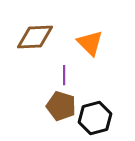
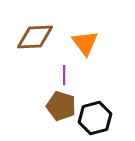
orange triangle: moved 5 px left; rotated 8 degrees clockwise
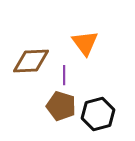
brown diamond: moved 4 px left, 24 px down
black hexagon: moved 3 px right, 4 px up
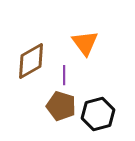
brown diamond: rotated 27 degrees counterclockwise
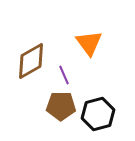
orange triangle: moved 4 px right
purple line: rotated 24 degrees counterclockwise
brown pentagon: rotated 16 degrees counterclockwise
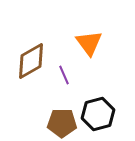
brown pentagon: moved 1 px right, 17 px down
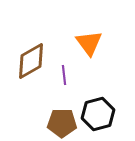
purple line: rotated 18 degrees clockwise
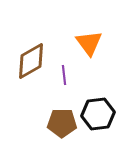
black hexagon: rotated 8 degrees clockwise
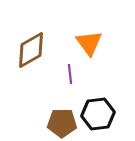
brown diamond: moved 11 px up
purple line: moved 6 px right, 1 px up
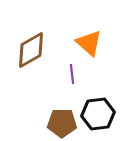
orange triangle: rotated 12 degrees counterclockwise
purple line: moved 2 px right
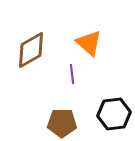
black hexagon: moved 16 px right
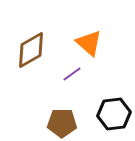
purple line: rotated 60 degrees clockwise
